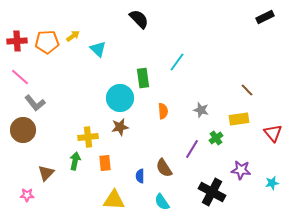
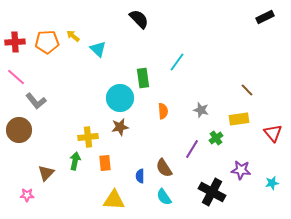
yellow arrow: rotated 104 degrees counterclockwise
red cross: moved 2 px left, 1 px down
pink line: moved 4 px left
gray L-shape: moved 1 px right, 2 px up
brown circle: moved 4 px left
cyan semicircle: moved 2 px right, 5 px up
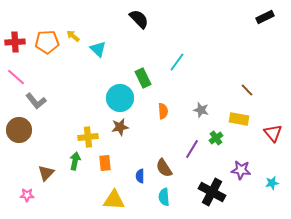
green rectangle: rotated 18 degrees counterclockwise
yellow rectangle: rotated 18 degrees clockwise
cyan semicircle: rotated 30 degrees clockwise
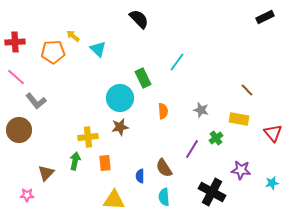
orange pentagon: moved 6 px right, 10 px down
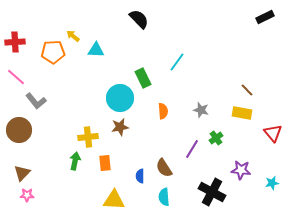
cyan triangle: moved 2 px left, 1 px down; rotated 42 degrees counterclockwise
yellow rectangle: moved 3 px right, 6 px up
brown triangle: moved 24 px left
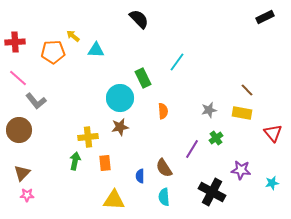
pink line: moved 2 px right, 1 px down
gray star: moved 8 px right; rotated 28 degrees counterclockwise
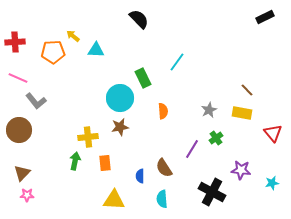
pink line: rotated 18 degrees counterclockwise
gray star: rotated 14 degrees counterclockwise
cyan semicircle: moved 2 px left, 2 px down
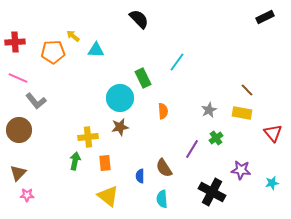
brown triangle: moved 4 px left
yellow triangle: moved 6 px left, 4 px up; rotated 35 degrees clockwise
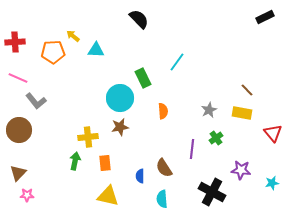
purple line: rotated 24 degrees counterclockwise
yellow triangle: rotated 25 degrees counterclockwise
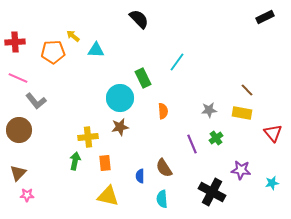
gray star: rotated 21 degrees clockwise
purple line: moved 5 px up; rotated 30 degrees counterclockwise
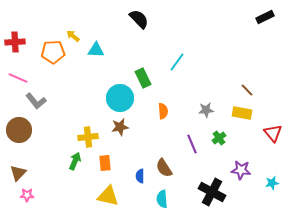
gray star: moved 3 px left
green cross: moved 3 px right
green arrow: rotated 12 degrees clockwise
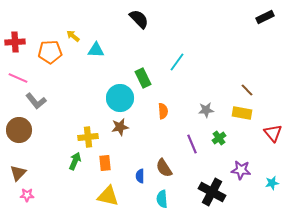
orange pentagon: moved 3 px left
